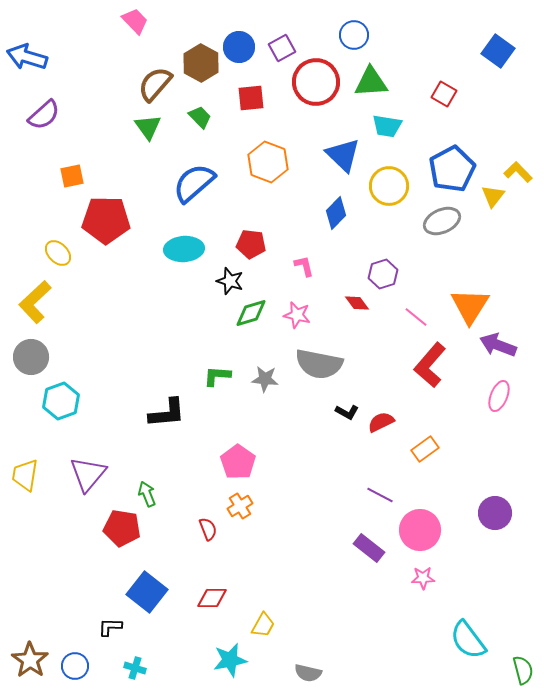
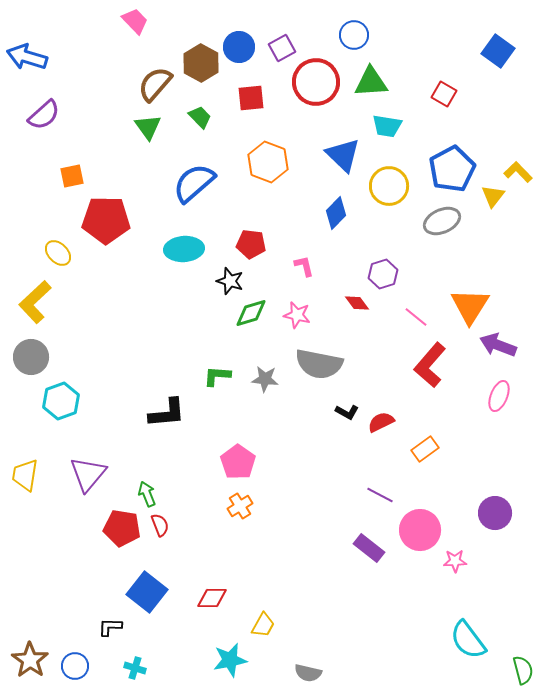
red semicircle at (208, 529): moved 48 px left, 4 px up
pink star at (423, 578): moved 32 px right, 17 px up
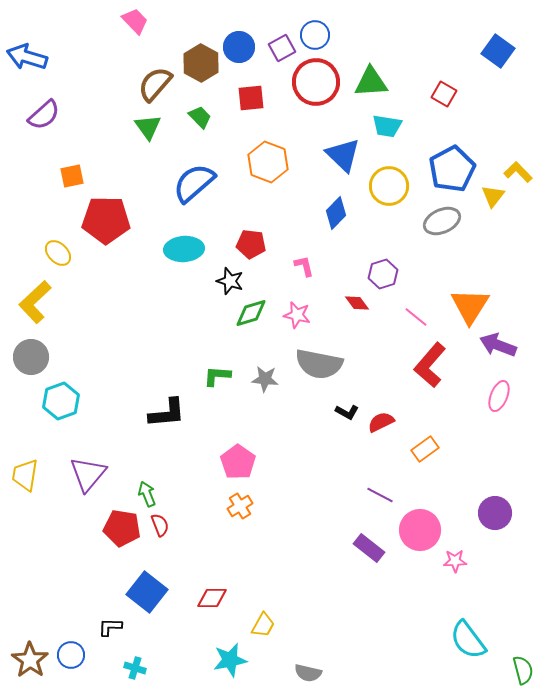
blue circle at (354, 35): moved 39 px left
blue circle at (75, 666): moved 4 px left, 11 px up
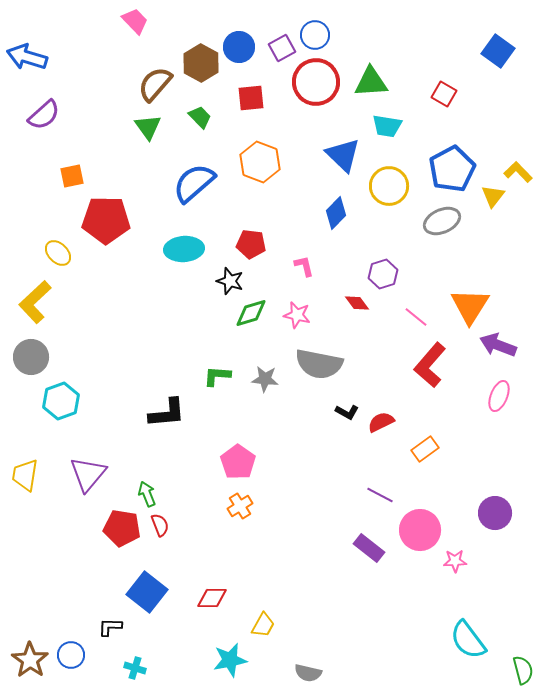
orange hexagon at (268, 162): moved 8 px left
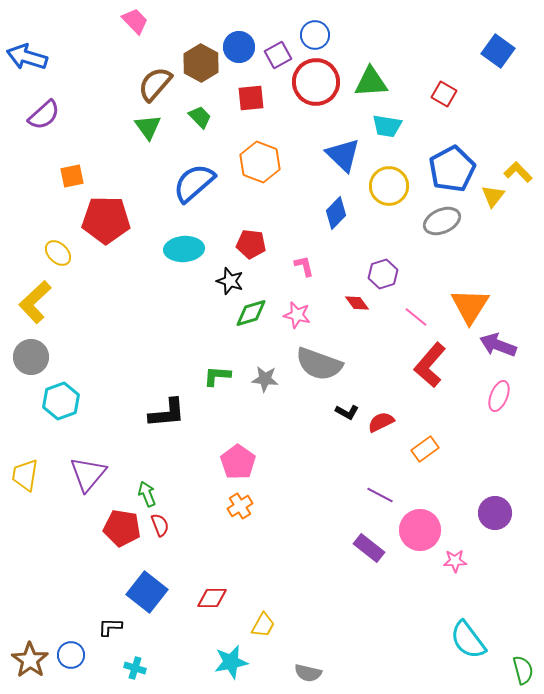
purple square at (282, 48): moved 4 px left, 7 px down
gray semicircle at (319, 364): rotated 9 degrees clockwise
cyan star at (230, 660): moved 1 px right, 2 px down
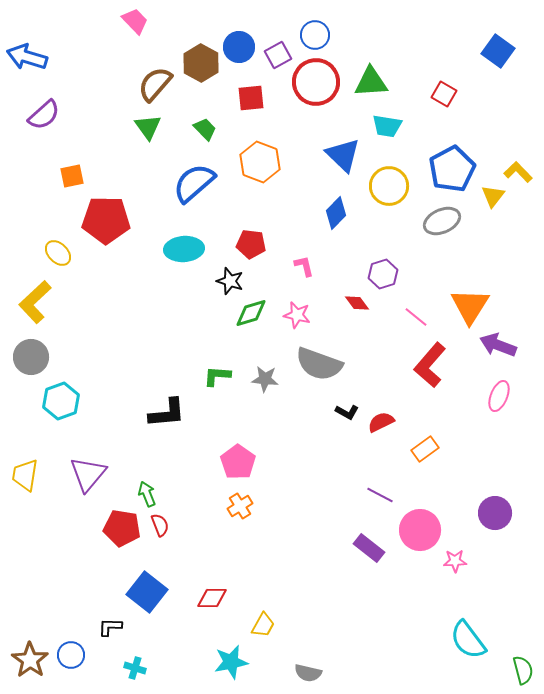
green trapezoid at (200, 117): moved 5 px right, 12 px down
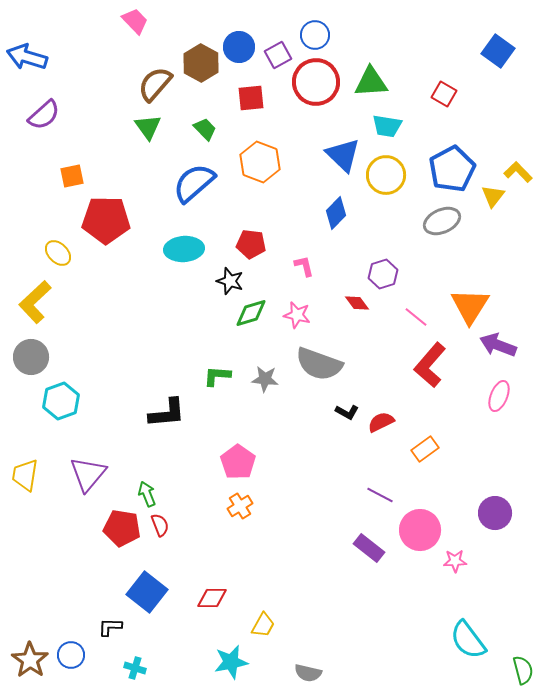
yellow circle at (389, 186): moved 3 px left, 11 px up
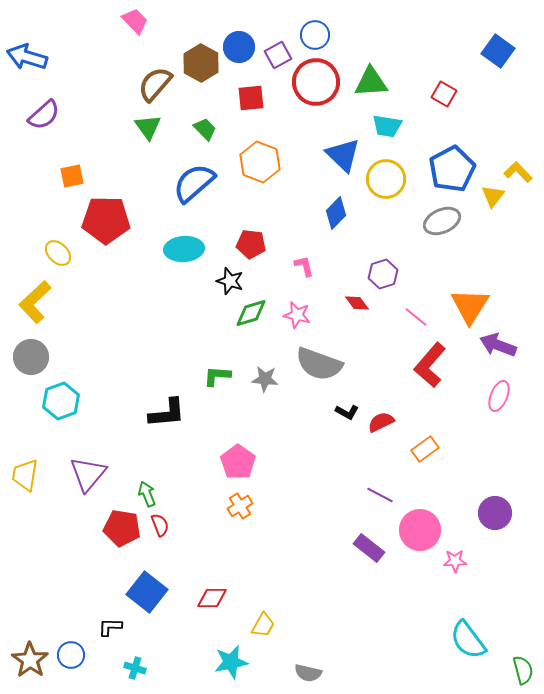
yellow circle at (386, 175): moved 4 px down
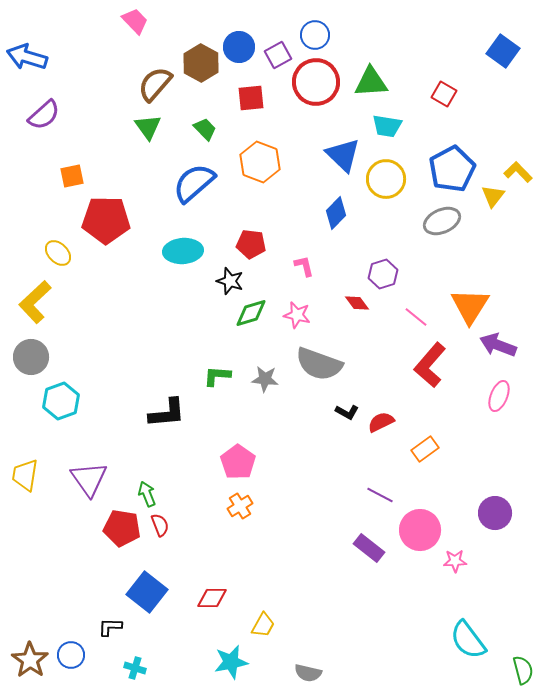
blue square at (498, 51): moved 5 px right
cyan ellipse at (184, 249): moved 1 px left, 2 px down
purple triangle at (88, 474): moved 1 px right, 5 px down; rotated 15 degrees counterclockwise
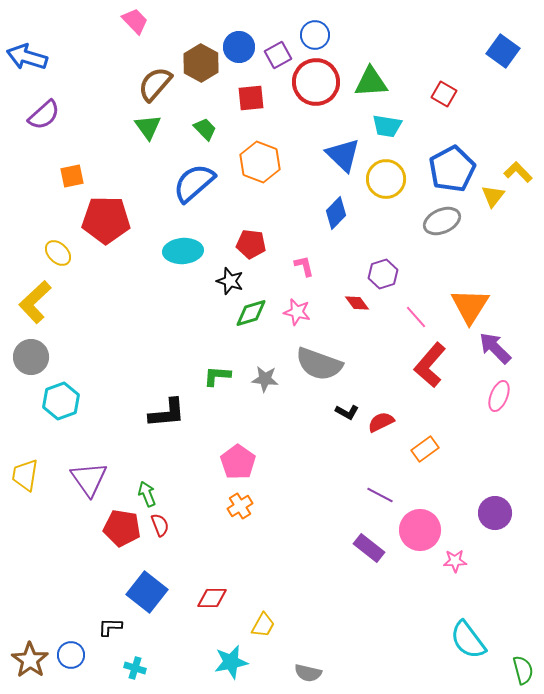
pink star at (297, 315): moved 3 px up
pink line at (416, 317): rotated 10 degrees clockwise
purple arrow at (498, 345): moved 3 px left, 3 px down; rotated 24 degrees clockwise
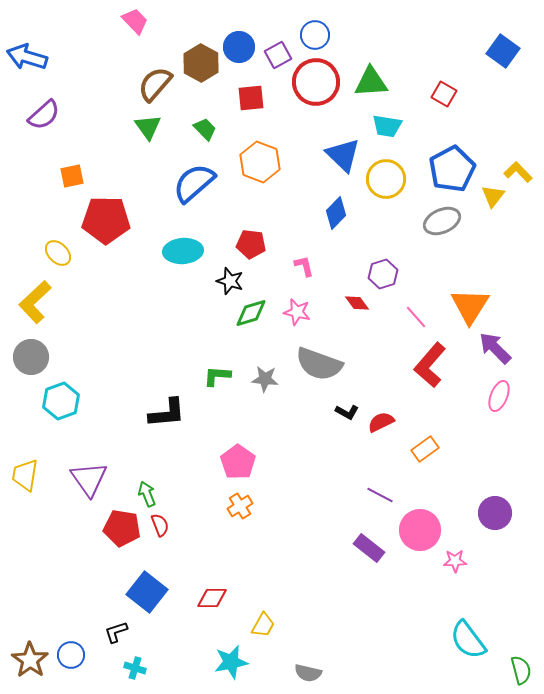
black L-shape at (110, 627): moved 6 px right, 5 px down; rotated 20 degrees counterclockwise
green semicircle at (523, 670): moved 2 px left
